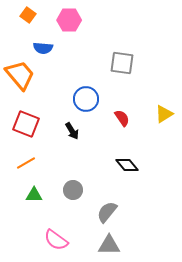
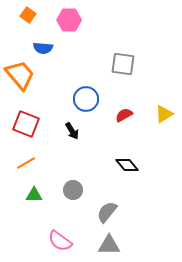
gray square: moved 1 px right, 1 px down
red semicircle: moved 2 px right, 3 px up; rotated 84 degrees counterclockwise
pink semicircle: moved 4 px right, 1 px down
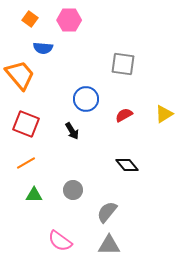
orange square: moved 2 px right, 4 px down
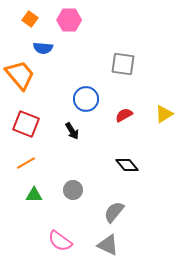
gray semicircle: moved 7 px right
gray triangle: moved 1 px left; rotated 25 degrees clockwise
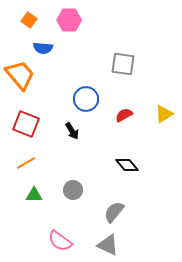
orange square: moved 1 px left, 1 px down
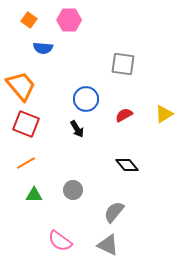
orange trapezoid: moved 1 px right, 11 px down
black arrow: moved 5 px right, 2 px up
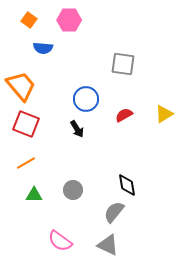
black diamond: moved 20 px down; rotated 30 degrees clockwise
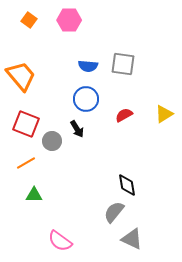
blue semicircle: moved 45 px right, 18 px down
orange trapezoid: moved 10 px up
gray circle: moved 21 px left, 49 px up
gray triangle: moved 24 px right, 6 px up
